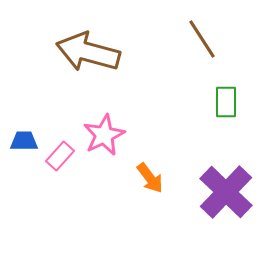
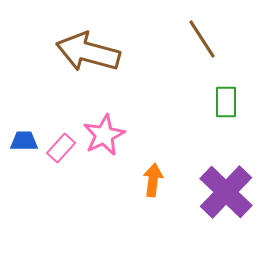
pink rectangle: moved 1 px right, 8 px up
orange arrow: moved 3 px right, 2 px down; rotated 136 degrees counterclockwise
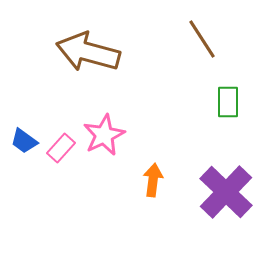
green rectangle: moved 2 px right
blue trapezoid: rotated 144 degrees counterclockwise
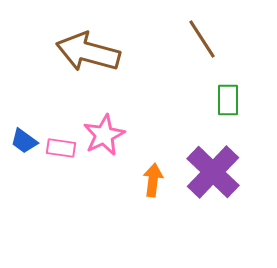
green rectangle: moved 2 px up
pink rectangle: rotated 56 degrees clockwise
purple cross: moved 13 px left, 20 px up
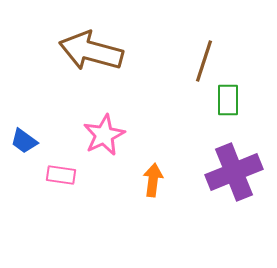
brown line: moved 2 px right, 22 px down; rotated 51 degrees clockwise
brown arrow: moved 3 px right, 1 px up
pink rectangle: moved 27 px down
purple cross: moved 21 px right; rotated 24 degrees clockwise
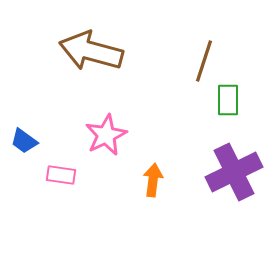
pink star: moved 2 px right
purple cross: rotated 4 degrees counterclockwise
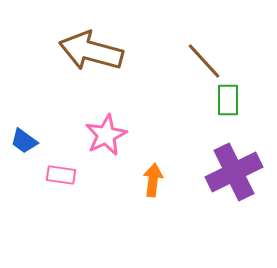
brown line: rotated 60 degrees counterclockwise
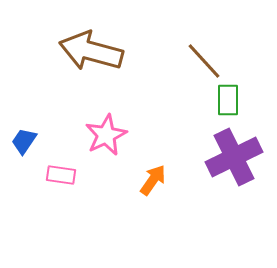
blue trapezoid: rotated 88 degrees clockwise
purple cross: moved 15 px up
orange arrow: rotated 28 degrees clockwise
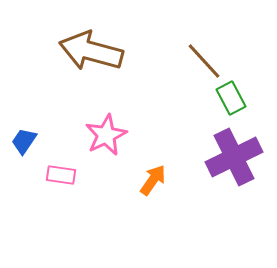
green rectangle: moved 3 px right, 2 px up; rotated 28 degrees counterclockwise
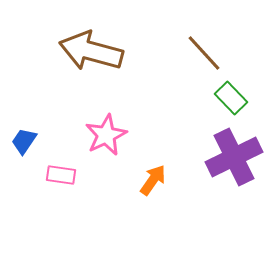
brown line: moved 8 px up
green rectangle: rotated 16 degrees counterclockwise
